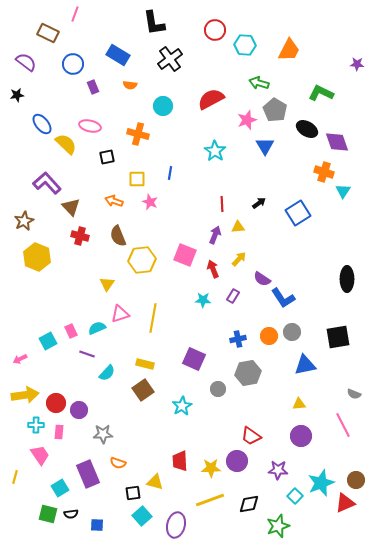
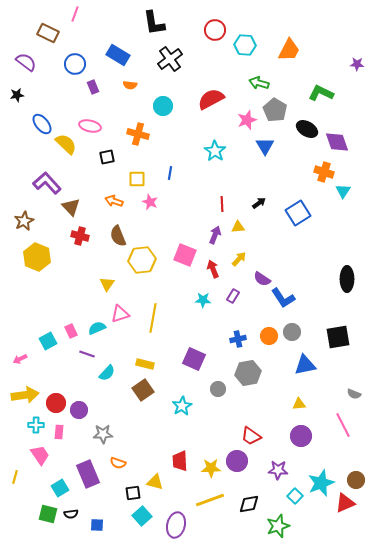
blue circle at (73, 64): moved 2 px right
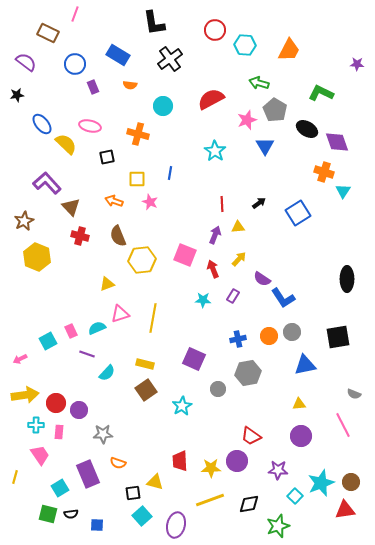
yellow triangle at (107, 284): rotated 35 degrees clockwise
brown square at (143, 390): moved 3 px right
brown circle at (356, 480): moved 5 px left, 2 px down
red triangle at (345, 503): moved 7 px down; rotated 15 degrees clockwise
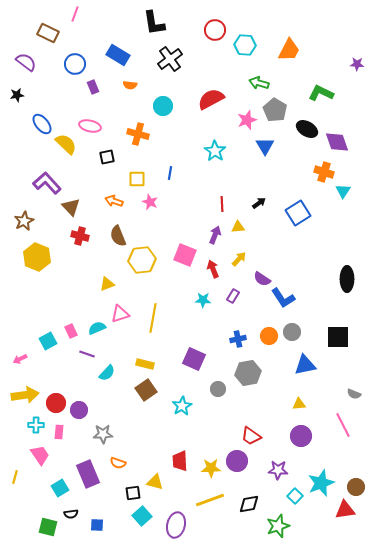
black square at (338, 337): rotated 10 degrees clockwise
brown circle at (351, 482): moved 5 px right, 5 px down
green square at (48, 514): moved 13 px down
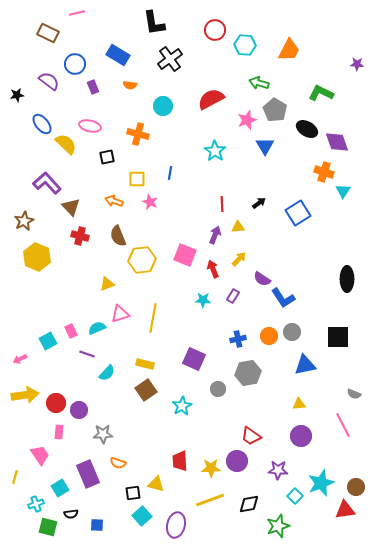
pink line at (75, 14): moved 2 px right, 1 px up; rotated 56 degrees clockwise
purple semicircle at (26, 62): moved 23 px right, 19 px down
cyan cross at (36, 425): moved 79 px down; rotated 21 degrees counterclockwise
yellow triangle at (155, 482): moved 1 px right, 2 px down
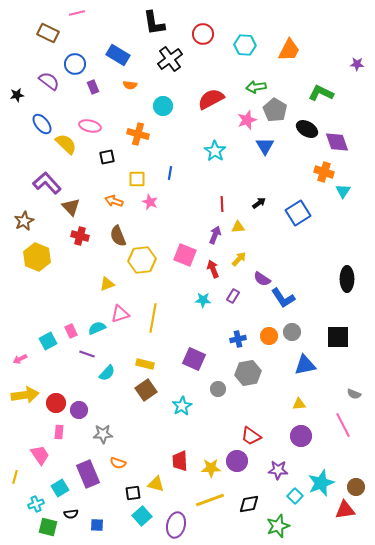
red circle at (215, 30): moved 12 px left, 4 px down
green arrow at (259, 83): moved 3 px left, 4 px down; rotated 24 degrees counterclockwise
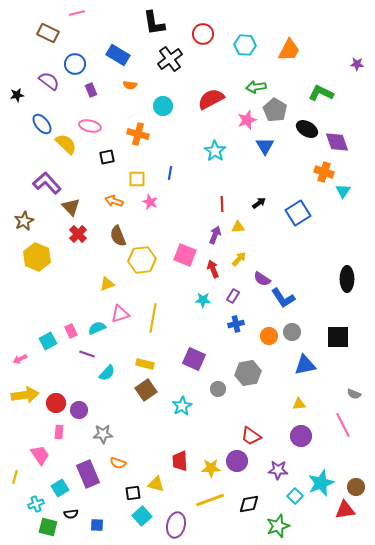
purple rectangle at (93, 87): moved 2 px left, 3 px down
red cross at (80, 236): moved 2 px left, 2 px up; rotated 30 degrees clockwise
blue cross at (238, 339): moved 2 px left, 15 px up
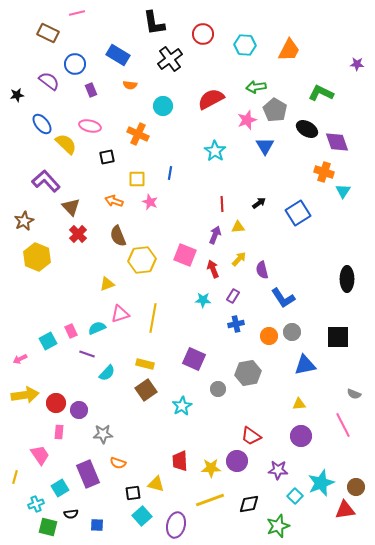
orange cross at (138, 134): rotated 10 degrees clockwise
purple L-shape at (47, 183): moved 1 px left, 2 px up
purple semicircle at (262, 279): moved 9 px up; rotated 42 degrees clockwise
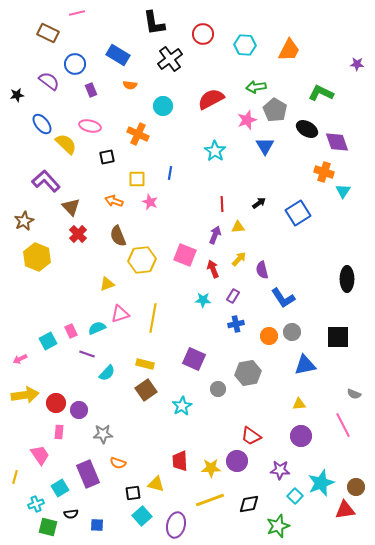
purple star at (278, 470): moved 2 px right
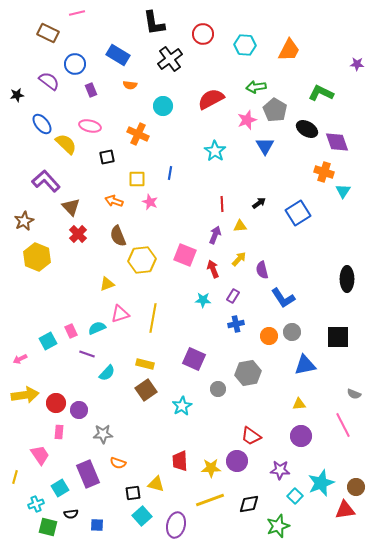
yellow triangle at (238, 227): moved 2 px right, 1 px up
